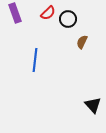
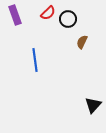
purple rectangle: moved 2 px down
blue line: rotated 15 degrees counterclockwise
black triangle: rotated 24 degrees clockwise
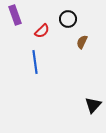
red semicircle: moved 6 px left, 18 px down
blue line: moved 2 px down
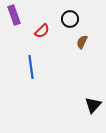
purple rectangle: moved 1 px left
black circle: moved 2 px right
blue line: moved 4 px left, 5 px down
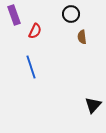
black circle: moved 1 px right, 5 px up
red semicircle: moved 7 px left; rotated 21 degrees counterclockwise
brown semicircle: moved 5 px up; rotated 32 degrees counterclockwise
blue line: rotated 10 degrees counterclockwise
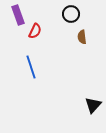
purple rectangle: moved 4 px right
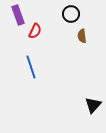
brown semicircle: moved 1 px up
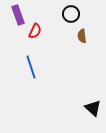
black triangle: moved 3 px down; rotated 30 degrees counterclockwise
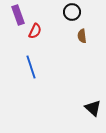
black circle: moved 1 px right, 2 px up
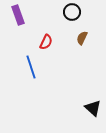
red semicircle: moved 11 px right, 11 px down
brown semicircle: moved 2 px down; rotated 32 degrees clockwise
